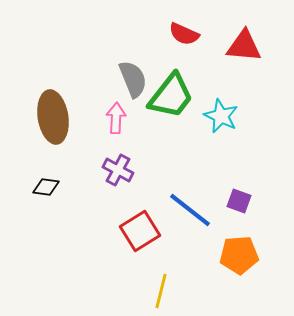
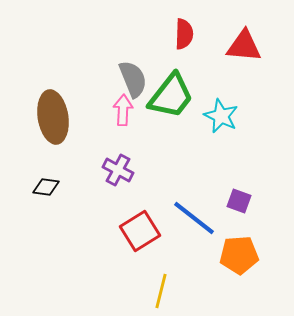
red semicircle: rotated 112 degrees counterclockwise
pink arrow: moved 7 px right, 8 px up
blue line: moved 4 px right, 8 px down
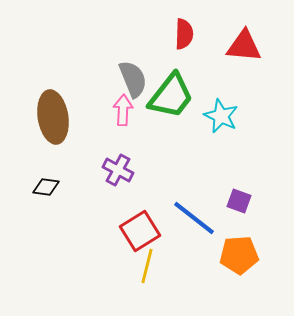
yellow line: moved 14 px left, 25 px up
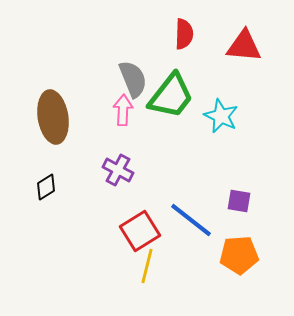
black diamond: rotated 40 degrees counterclockwise
purple square: rotated 10 degrees counterclockwise
blue line: moved 3 px left, 2 px down
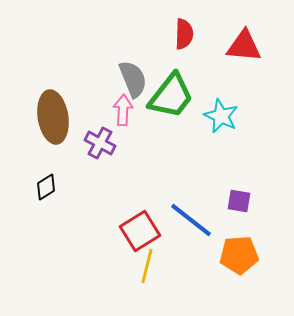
purple cross: moved 18 px left, 27 px up
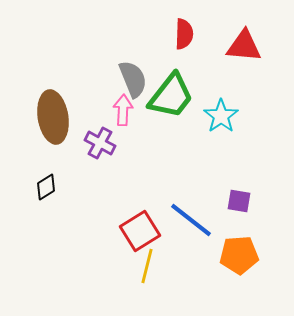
cyan star: rotated 12 degrees clockwise
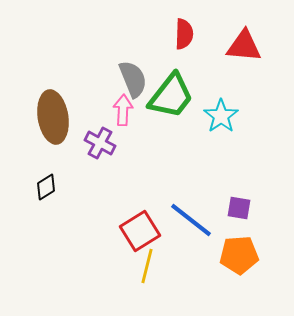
purple square: moved 7 px down
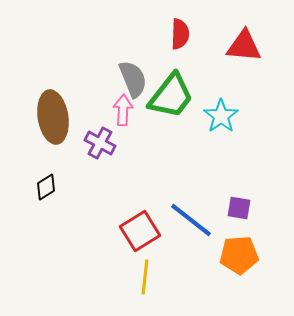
red semicircle: moved 4 px left
yellow line: moved 2 px left, 11 px down; rotated 8 degrees counterclockwise
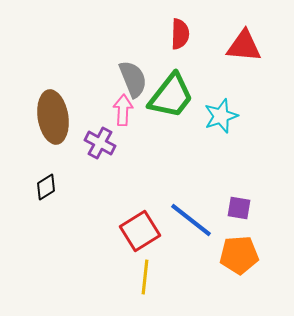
cyan star: rotated 16 degrees clockwise
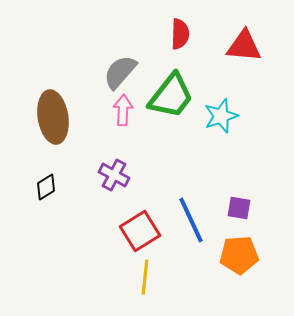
gray semicircle: moved 13 px left, 7 px up; rotated 117 degrees counterclockwise
purple cross: moved 14 px right, 32 px down
blue line: rotated 27 degrees clockwise
